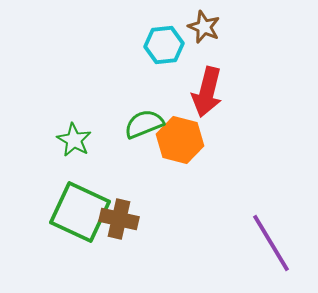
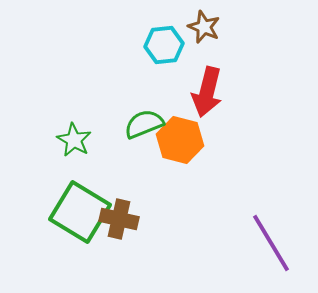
green square: rotated 6 degrees clockwise
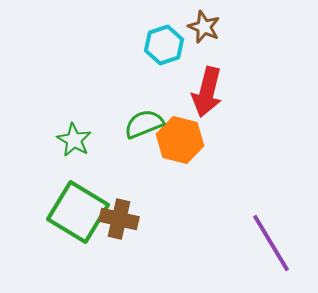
cyan hexagon: rotated 12 degrees counterclockwise
green square: moved 2 px left
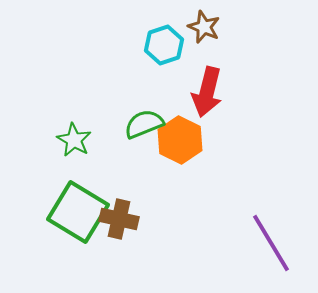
orange hexagon: rotated 12 degrees clockwise
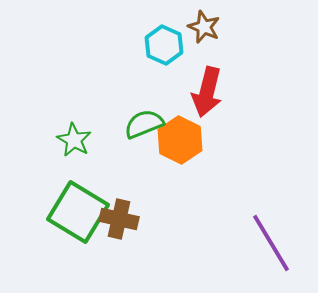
cyan hexagon: rotated 18 degrees counterclockwise
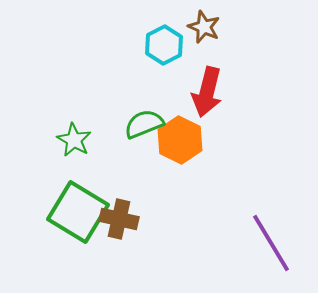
cyan hexagon: rotated 9 degrees clockwise
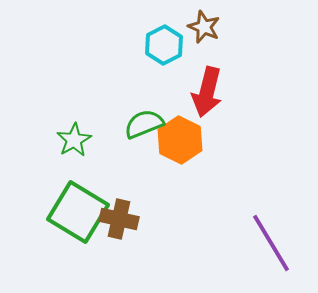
green star: rotated 12 degrees clockwise
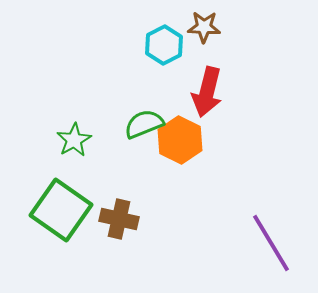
brown star: rotated 20 degrees counterclockwise
green square: moved 17 px left, 2 px up; rotated 4 degrees clockwise
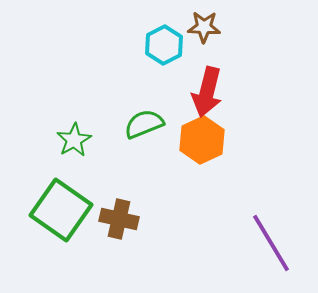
orange hexagon: moved 22 px right; rotated 9 degrees clockwise
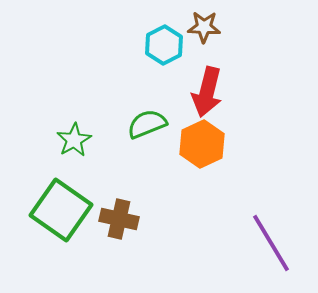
green semicircle: moved 3 px right
orange hexagon: moved 4 px down
